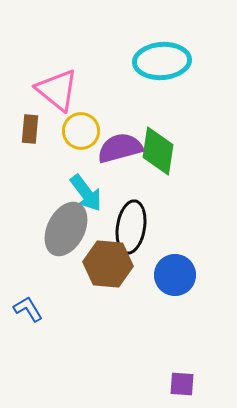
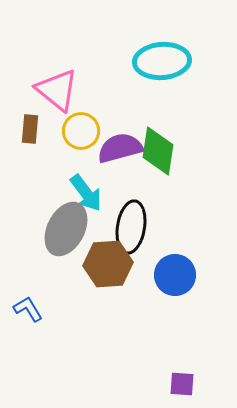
brown hexagon: rotated 9 degrees counterclockwise
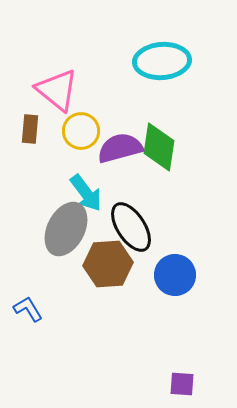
green diamond: moved 1 px right, 4 px up
black ellipse: rotated 42 degrees counterclockwise
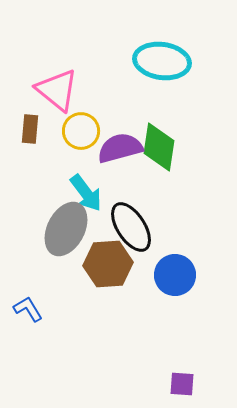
cyan ellipse: rotated 12 degrees clockwise
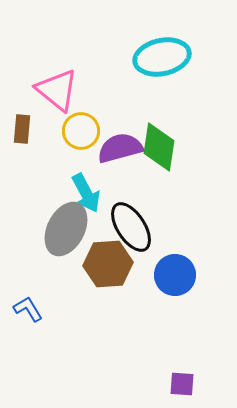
cyan ellipse: moved 4 px up; rotated 20 degrees counterclockwise
brown rectangle: moved 8 px left
cyan arrow: rotated 9 degrees clockwise
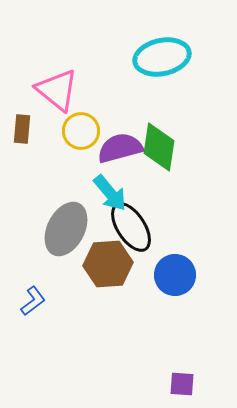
cyan arrow: moved 24 px right; rotated 12 degrees counterclockwise
blue L-shape: moved 5 px right, 8 px up; rotated 84 degrees clockwise
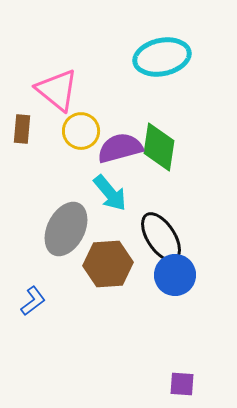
black ellipse: moved 30 px right, 10 px down
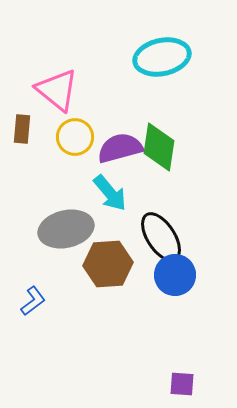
yellow circle: moved 6 px left, 6 px down
gray ellipse: rotated 50 degrees clockwise
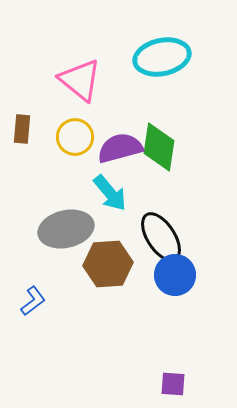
pink triangle: moved 23 px right, 10 px up
purple square: moved 9 px left
